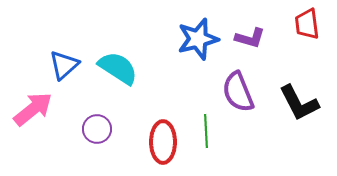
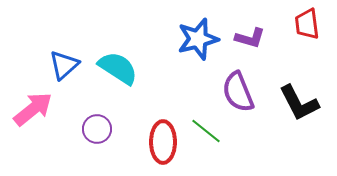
green line: rotated 48 degrees counterclockwise
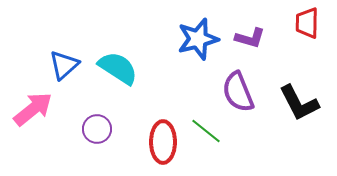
red trapezoid: moved 1 px up; rotated 8 degrees clockwise
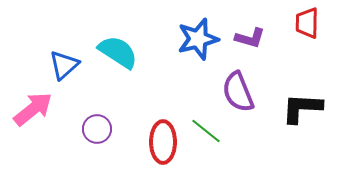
cyan semicircle: moved 16 px up
black L-shape: moved 3 px right, 5 px down; rotated 120 degrees clockwise
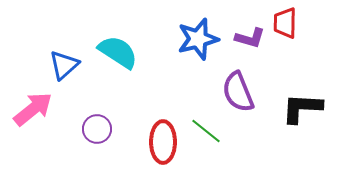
red trapezoid: moved 22 px left
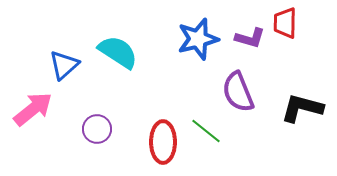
black L-shape: rotated 12 degrees clockwise
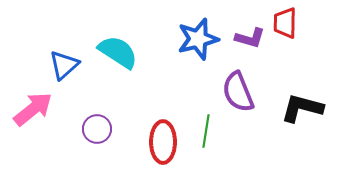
green line: rotated 60 degrees clockwise
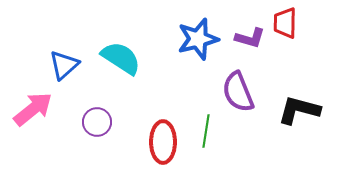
cyan semicircle: moved 3 px right, 6 px down
black L-shape: moved 3 px left, 2 px down
purple circle: moved 7 px up
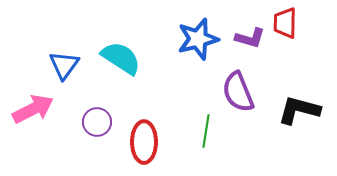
blue triangle: rotated 12 degrees counterclockwise
pink arrow: rotated 12 degrees clockwise
red ellipse: moved 19 px left
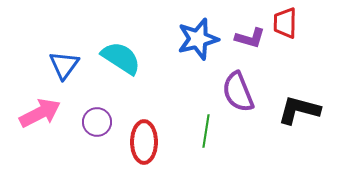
pink arrow: moved 7 px right, 4 px down
